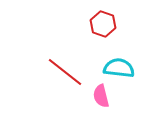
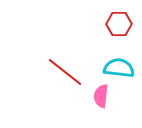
red hexagon: moved 16 px right; rotated 20 degrees counterclockwise
pink semicircle: rotated 20 degrees clockwise
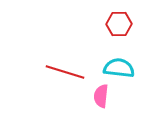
red line: rotated 21 degrees counterclockwise
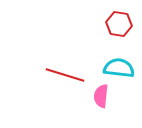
red hexagon: rotated 10 degrees clockwise
red line: moved 3 px down
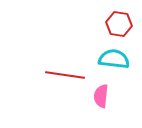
cyan semicircle: moved 5 px left, 9 px up
red line: rotated 9 degrees counterclockwise
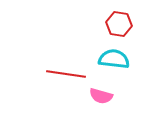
red line: moved 1 px right, 1 px up
pink semicircle: rotated 80 degrees counterclockwise
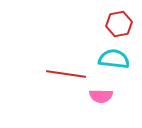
red hexagon: rotated 20 degrees counterclockwise
pink semicircle: rotated 15 degrees counterclockwise
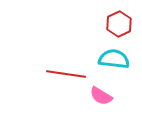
red hexagon: rotated 15 degrees counterclockwise
pink semicircle: rotated 30 degrees clockwise
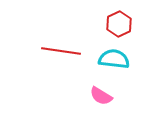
red line: moved 5 px left, 23 px up
